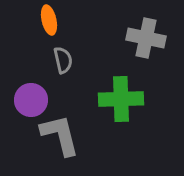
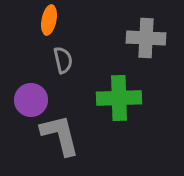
orange ellipse: rotated 24 degrees clockwise
gray cross: rotated 9 degrees counterclockwise
green cross: moved 2 px left, 1 px up
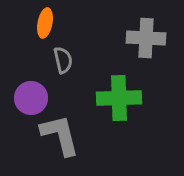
orange ellipse: moved 4 px left, 3 px down
purple circle: moved 2 px up
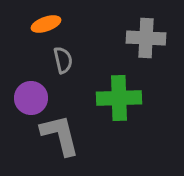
orange ellipse: moved 1 px right, 1 px down; rotated 60 degrees clockwise
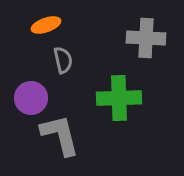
orange ellipse: moved 1 px down
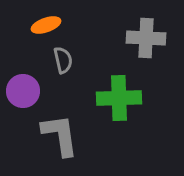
purple circle: moved 8 px left, 7 px up
gray L-shape: rotated 6 degrees clockwise
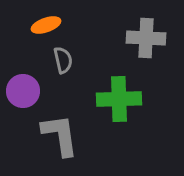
green cross: moved 1 px down
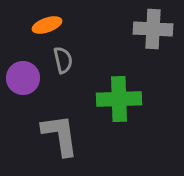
orange ellipse: moved 1 px right
gray cross: moved 7 px right, 9 px up
purple circle: moved 13 px up
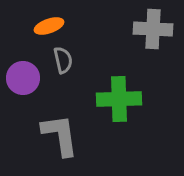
orange ellipse: moved 2 px right, 1 px down
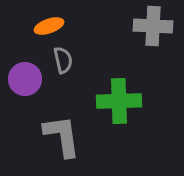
gray cross: moved 3 px up
purple circle: moved 2 px right, 1 px down
green cross: moved 2 px down
gray L-shape: moved 2 px right, 1 px down
